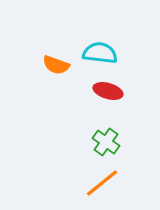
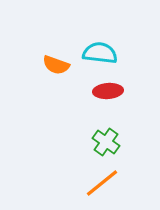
red ellipse: rotated 20 degrees counterclockwise
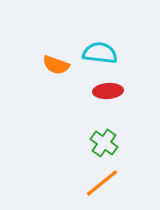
green cross: moved 2 px left, 1 px down
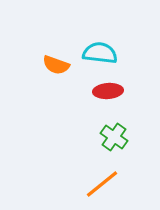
green cross: moved 10 px right, 6 px up
orange line: moved 1 px down
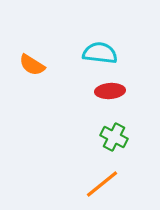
orange semicircle: moved 24 px left; rotated 12 degrees clockwise
red ellipse: moved 2 px right
green cross: rotated 8 degrees counterclockwise
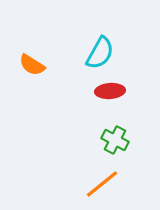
cyan semicircle: rotated 112 degrees clockwise
green cross: moved 1 px right, 3 px down
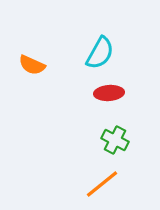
orange semicircle: rotated 8 degrees counterclockwise
red ellipse: moved 1 px left, 2 px down
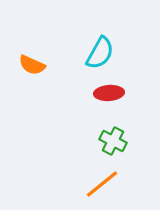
green cross: moved 2 px left, 1 px down
